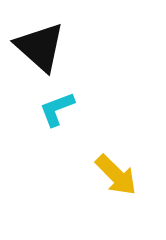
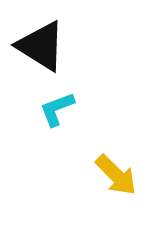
black triangle: moved 1 px right, 1 px up; rotated 10 degrees counterclockwise
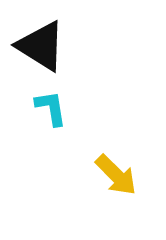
cyan L-shape: moved 6 px left, 1 px up; rotated 102 degrees clockwise
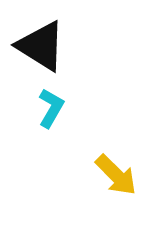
cyan L-shape: rotated 39 degrees clockwise
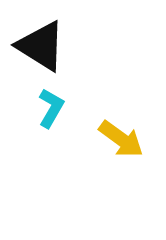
yellow arrow: moved 5 px right, 36 px up; rotated 9 degrees counterclockwise
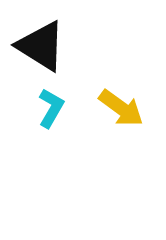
yellow arrow: moved 31 px up
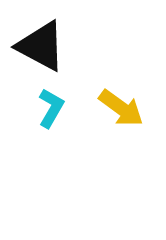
black triangle: rotated 4 degrees counterclockwise
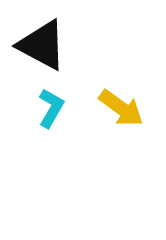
black triangle: moved 1 px right, 1 px up
